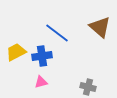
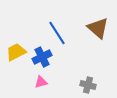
brown triangle: moved 2 px left, 1 px down
blue line: rotated 20 degrees clockwise
blue cross: moved 1 px down; rotated 18 degrees counterclockwise
gray cross: moved 2 px up
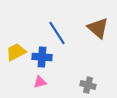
blue cross: rotated 30 degrees clockwise
pink triangle: moved 1 px left
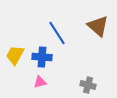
brown triangle: moved 2 px up
yellow trapezoid: moved 1 px left, 3 px down; rotated 35 degrees counterclockwise
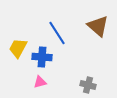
yellow trapezoid: moved 3 px right, 7 px up
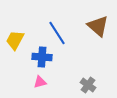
yellow trapezoid: moved 3 px left, 8 px up
gray cross: rotated 21 degrees clockwise
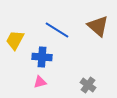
blue line: moved 3 px up; rotated 25 degrees counterclockwise
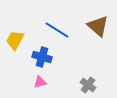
blue cross: rotated 12 degrees clockwise
